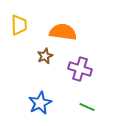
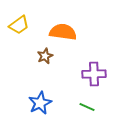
yellow trapezoid: rotated 55 degrees clockwise
purple cross: moved 14 px right, 5 px down; rotated 20 degrees counterclockwise
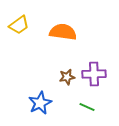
brown star: moved 22 px right, 21 px down; rotated 14 degrees clockwise
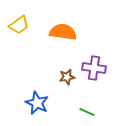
purple cross: moved 6 px up; rotated 10 degrees clockwise
blue star: moved 3 px left; rotated 20 degrees counterclockwise
green line: moved 5 px down
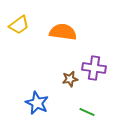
brown star: moved 3 px right, 2 px down
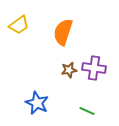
orange semicircle: rotated 80 degrees counterclockwise
brown star: moved 1 px left, 9 px up
green line: moved 1 px up
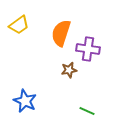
orange semicircle: moved 2 px left, 1 px down
purple cross: moved 6 px left, 19 px up
blue star: moved 12 px left, 2 px up
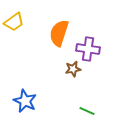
yellow trapezoid: moved 5 px left, 3 px up
orange semicircle: moved 2 px left
brown star: moved 4 px right, 1 px up
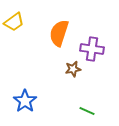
purple cross: moved 4 px right
blue star: rotated 10 degrees clockwise
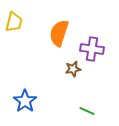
yellow trapezoid: rotated 40 degrees counterclockwise
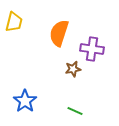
green line: moved 12 px left
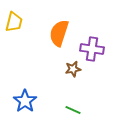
green line: moved 2 px left, 1 px up
